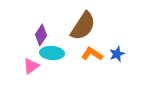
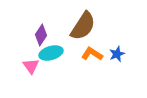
cyan ellipse: moved 1 px left; rotated 20 degrees counterclockwise
pink triangle: rotated 30 degrees counterclockwise
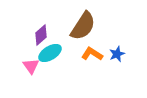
purple diamond: rotated 15 degrees clockwise
cyan ellipse: moved 1 px left; rotated 15 degrees counterclockwise
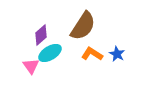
blue star: rotated 21 degrees counterclockwise
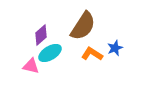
blue star: moved 2 px left, 6 px up; rotated 21 degrees clockwise
pink triangle: rotated 42 degrees counterclockwise
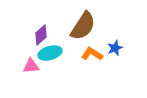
cyan ellipse: rotated 15 degrees clockwise
pink triangle: rotated 18 degrees counterclockwise
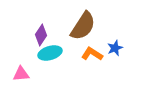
purple diamond: rotated 15 degrees counterclockwise
pink triangle: moved 10 px left, 8 px down
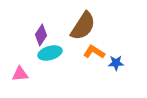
blue star: moved 1 px right, 15 px down; rotated 21 degrees clockwise
orange L-shape: moved 2 px right, 2 px up
pink triangle: moved 1 px left
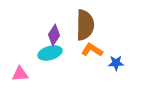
brown semicircle: moved 2 px right, 1 px up; rotated 32 degrees counterclockwise
purple diamond: moved 13 px right
orange L-shape: moved 2 px left, 2 px up
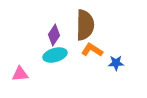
cyan ellipse: moved 5 px right, 2 px down
